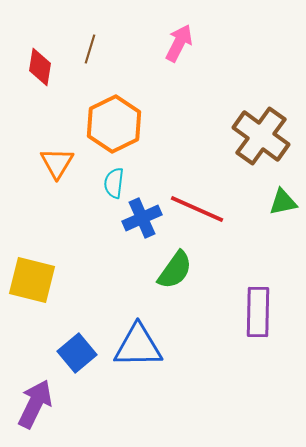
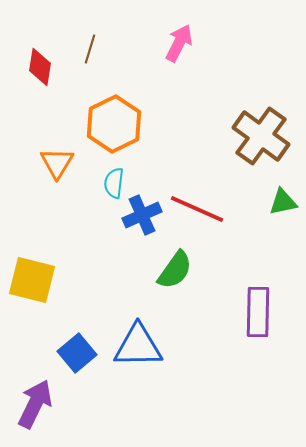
blue cross: moved 3 px up
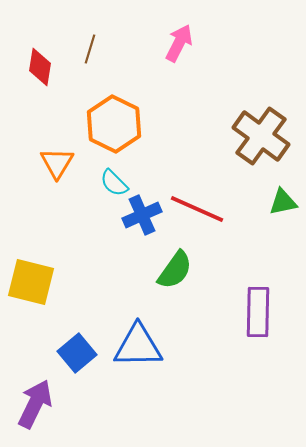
orange hexagon: rotated 8 degrees counterclockwise
cyan semicircle: rotated 52 degrees counterclockwise
yellow square: moved 1 px left, 2 px down
